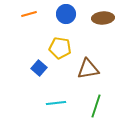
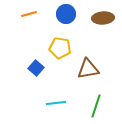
blue square: moved 3 px left
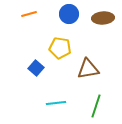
blue circle: moved 3 px right
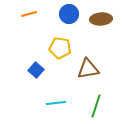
brown ellipse: moved 2 px left, 1 px down
blue square: moved 2 px down
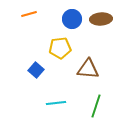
blue circle: moved 3 px right, 5 px down
yellow pentagon: rotated 15 degrees counterclockwise
brown triangle: rotated 15 degrees clockwise
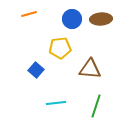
brown triangle: moved 2 px right
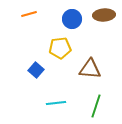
brown ellipse: moved 3 px right, 4 px up
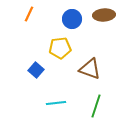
orange line: rotated 49 degrees counterclockwise
brown triangle: rotated 15 degrees clockwise
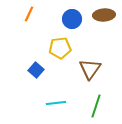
brown triangle: rotated 45 degrees clockwise
